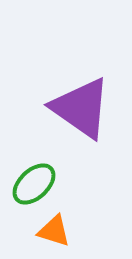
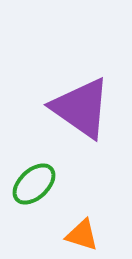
orange triangle: moved 28 px right, 4 px down
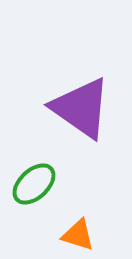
orange triangle: moved 4 px left
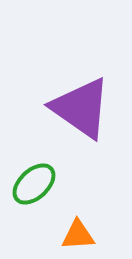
orange triangle: rotated 21 degrees counterclockwise
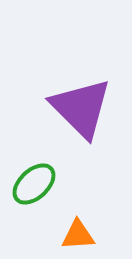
purple triangle: rotated 10 degrees clockwise
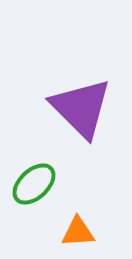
orange triangle: moved 3 px up
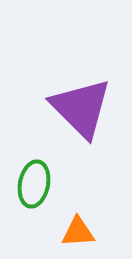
green ellipse: rotated 36 degrees counterclockwise
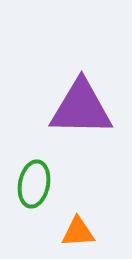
purple triangle: rotated 44 degrees counterclockwise
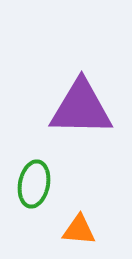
orange triangle: moved 1 px right, 2 px up; rotated 9 degrees clockwise
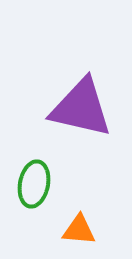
purple triangle: rotated 12 degrees clockwise
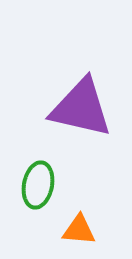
green ellipse: moved 4 px right, 1 px down
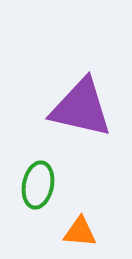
orange triangle: moved 1 px right, 2 px down
